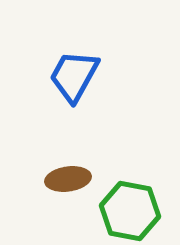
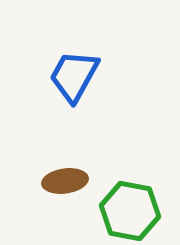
brown ellipse: moved 3 px left, 2 px down
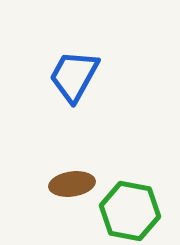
brown ellipse: moved 7 px right, 3 px down
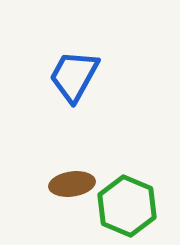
green hexagon: moved 3 px left, 5 px up; rotated 12 degrees clockwise
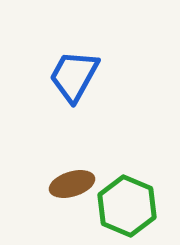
brown ellipse: rotated 9 degrees counterclockwise
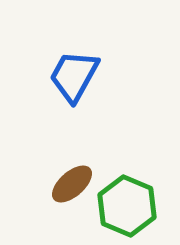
brown ellipse: rotated 24 degrees counterclockwise
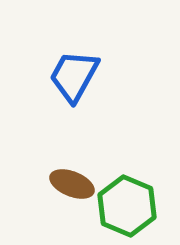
brown ellipse: rotated 63 degrees clockwise
